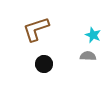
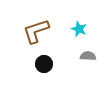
brown L-shape: moved 2 px down
cyan star: moved 14 px left, 6 px up
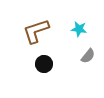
cyan star: rotated 14 degrees counterclockwise
gray semicircle: rotated 126 degrees clockwise
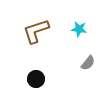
gray semicircle: moved 7 px down
black circle: moved 8 px left, 15 px down
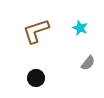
cyan star: moved 1 px right, 1 px up; rotated 14 degrees clockwise
black circle: moved 1 px up
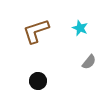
gray semicircle: moved 1 px right, 1 px up
black circle: moved 2 px right, 3 px down
